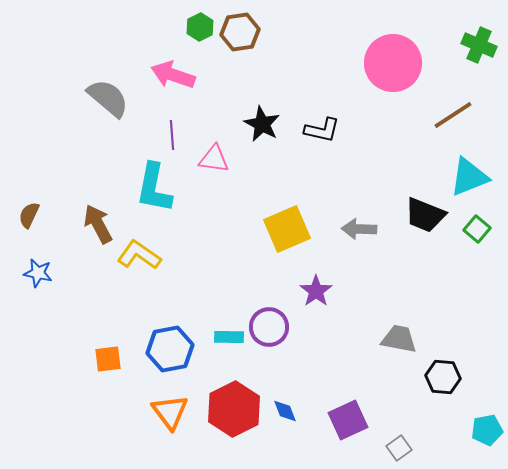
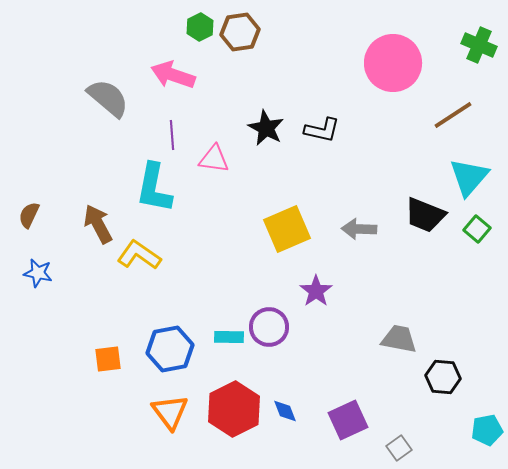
black star: moved 4 px right, 4 px down
cyan triangle: rotated 27 degrees counterclockwise
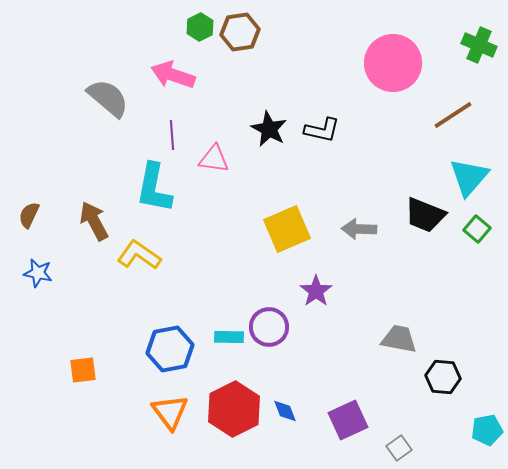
black star: moved 3 px right, 1 px down
brown arrow: moved 4 px left, 3 px up
orange square: moved 25 px left, 11 px down
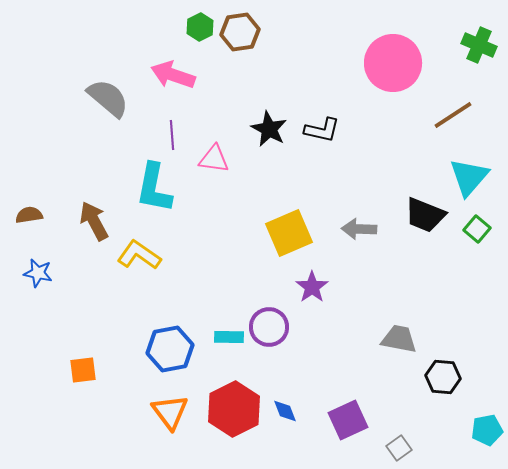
brown semicircle: rotated 56 degrees clockwise
yellow square: moved 2 px right, 4 px down
purple star: moved 4 px left, 4 px up
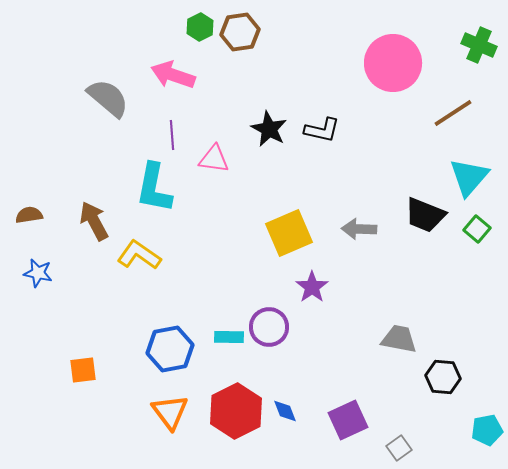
brown line: moved 2 px up
red hexagon: moved 2 px right, 2 px down
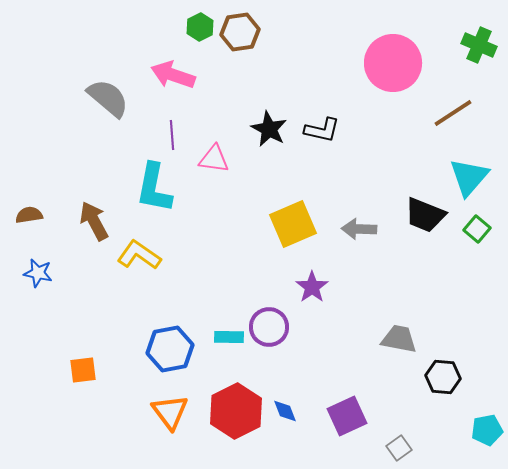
yellow square: moved 4 px right, 9 px up
purple square: moved 1 px left, 4 px up
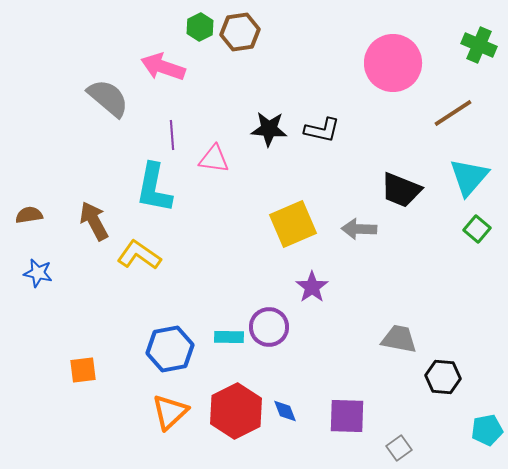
pink arrow: moved 10 px left, 8 px up
black star: rotated 24 degrees counterclockwise
black trapezoid: moved 24 px left, 25 px up
orange triangle: rotated 24 degrees clockwise
purple square: rotated 27 degrees clockwise
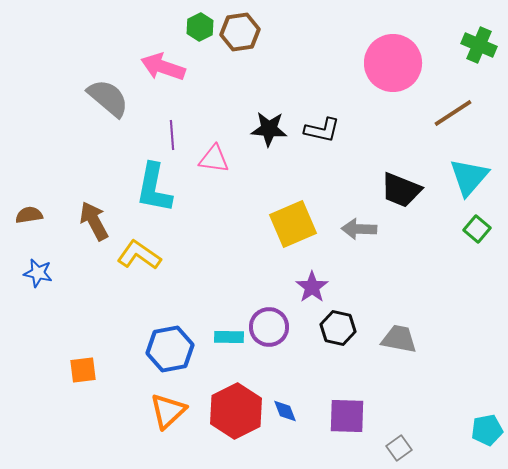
black hexagon: moved 105 px left, 49 px up; rotated 8 degrees clockwise
orange triangle: moved 2 px left, 1 px up
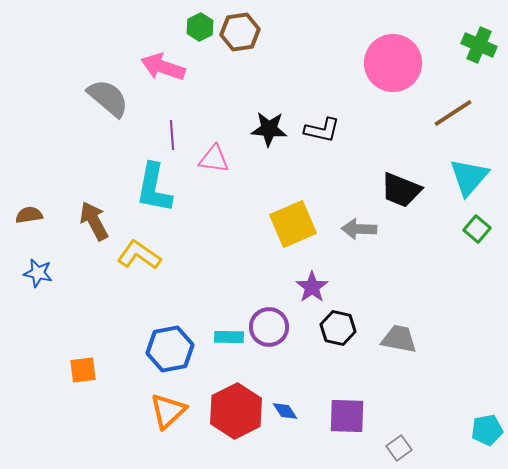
blue diamond: rotated 12 degrees counterclockwise
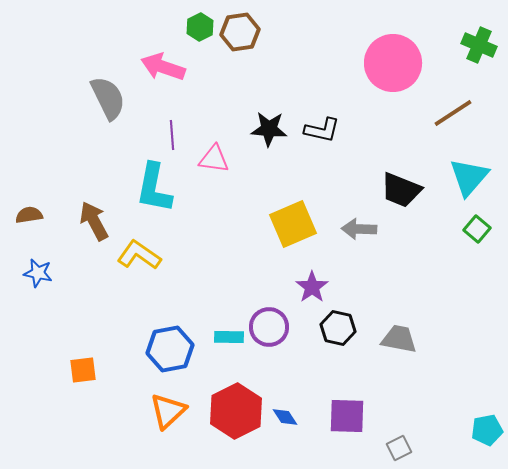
gray semicircle: rotated 24 degrees clockwise
blue diamond: moved 6 px down
gray square: rotated 10 degrees clockwise
